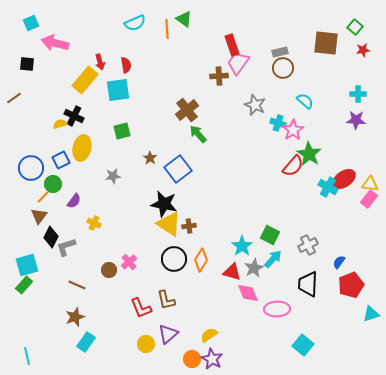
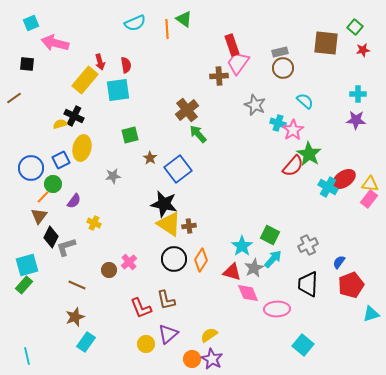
green square at (122, 131): moved 8 px right, 4 px down
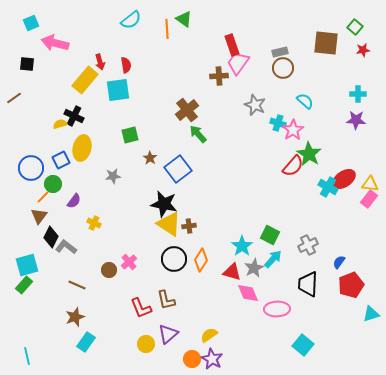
cyan semicircle at (135, 23): moved 4 px left, 3 px up; rotated 15 degrees counterclockwise
gray L-shape at (66, 247): rotated 55 degrees clockwise
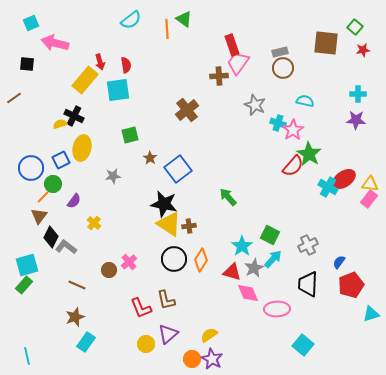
cyan semicircle at (305, 101): rotated 30 degrees counterclockwise
green arrow at (198, 134): moved 30 px right, 63 px down
yellow cross at (94, 223): rotated 16 degrees clockwise
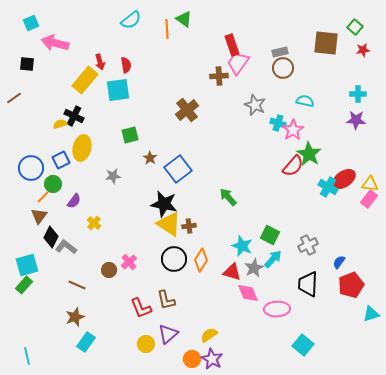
cyan star at (242, 246): rotated 15 degrees counterclockwise
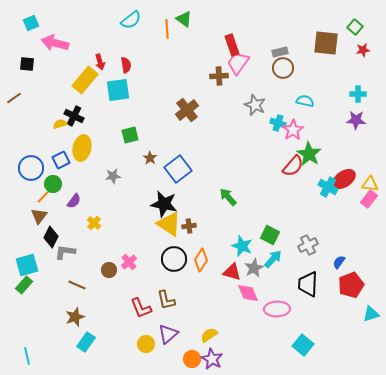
gray L-shape at (66, 247): moved 1 px left, 5 px down; rotated 30 degrees counterclockwise
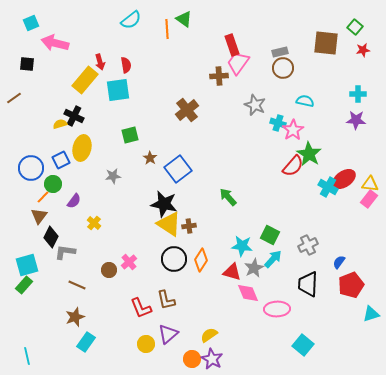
cyan star at (242, 246): rotated 15 degrees counterclockwise
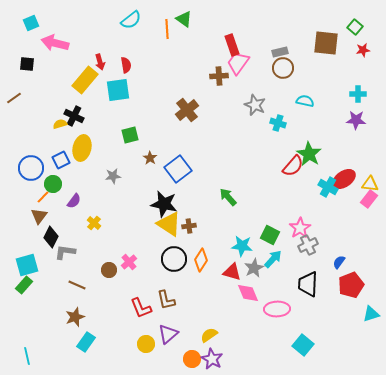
pink star at (293, 130): moved 7 px right, 98 px down
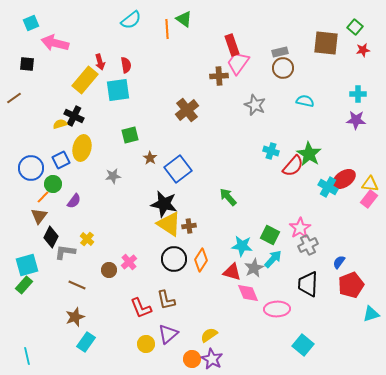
cyan cross at (278, 123): moved 7 px left, 28 px down
yellow cross at (94, 223): moved 7 px left, 16 px down
